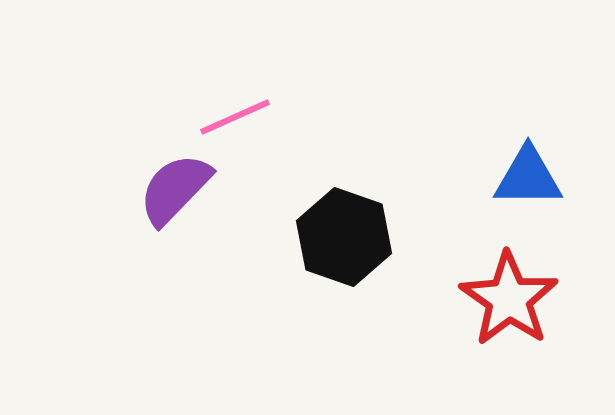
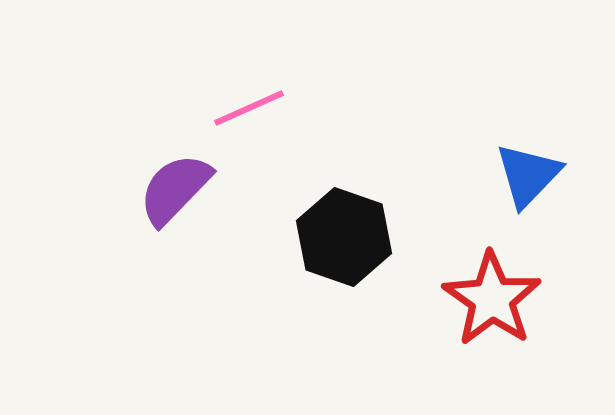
pink line: moved 14 px right, 9 px up
blue triangle: moved 2 px up; rotated 46 degrees counterclockwise
red star: moved 17 px left
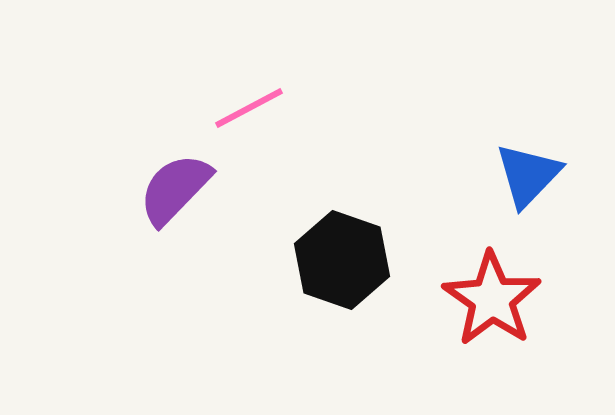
pink line: rotated 4 degrees counterclockwise
black hexagon: moved 2 px left, 23 px down
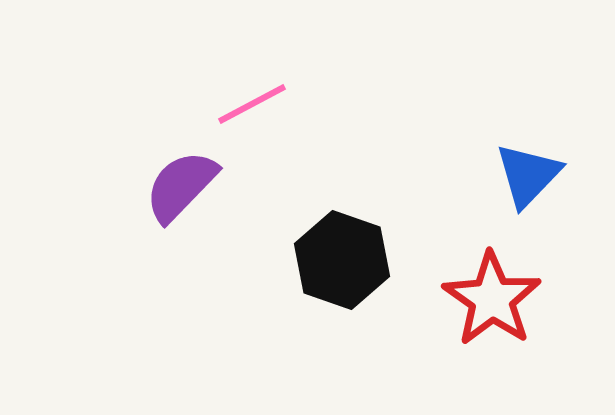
pink line: moved 3 px right, 4 px up
purple semicircle: moved 6 px right, 3 px up
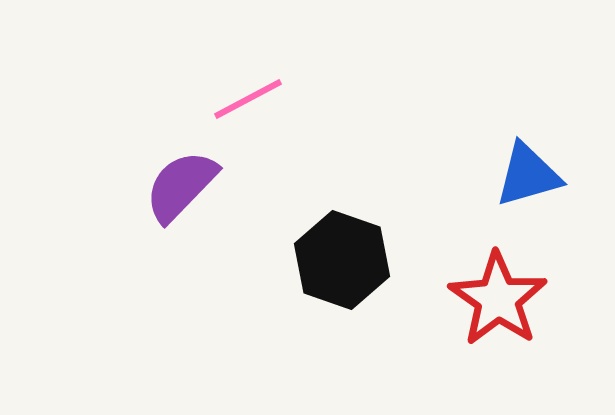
pink line: moved 4 px left, 5 px up
blue triangle: rotated 30 degrees clockwise
red star: moved 6 px right
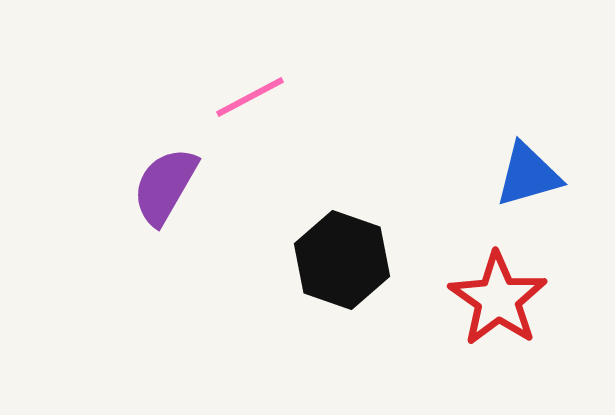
pink line: moved 2 px right, 2 px up
purple semicircle: moved 16 px left; rotated 14 degrees counterclockwise
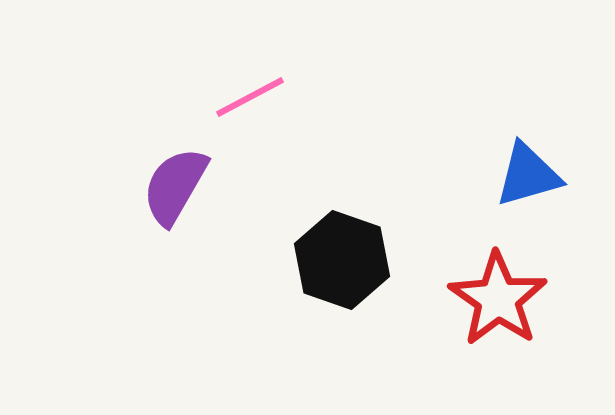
purple semicircle: moved 10 px right
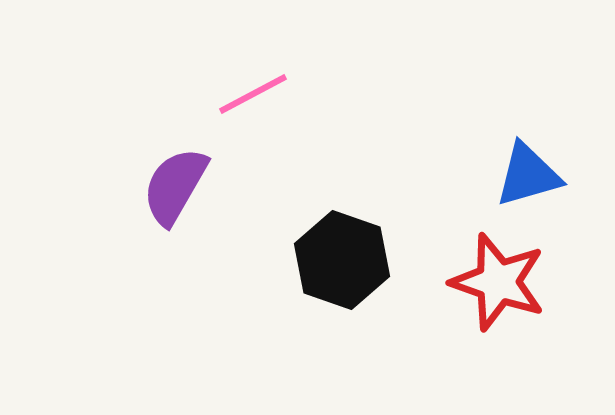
pink line: moved 3 px right, 3 px up
red star: moved 17 px up; rotated 16 degrees counterclockwise
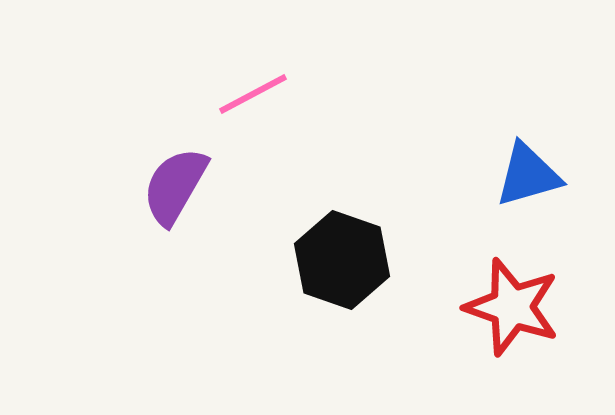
red star: moved 14 px right, 25 px down
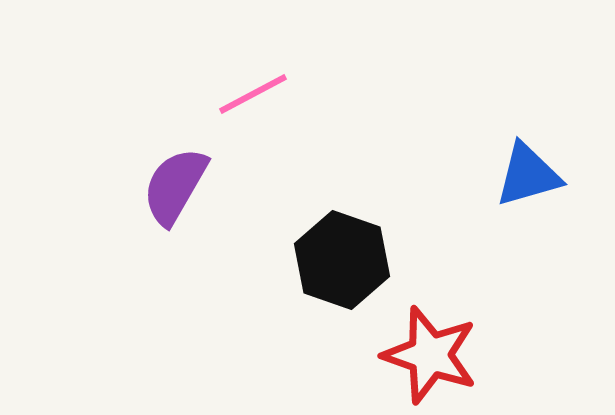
red star: moved 82 px left, 48 px down
